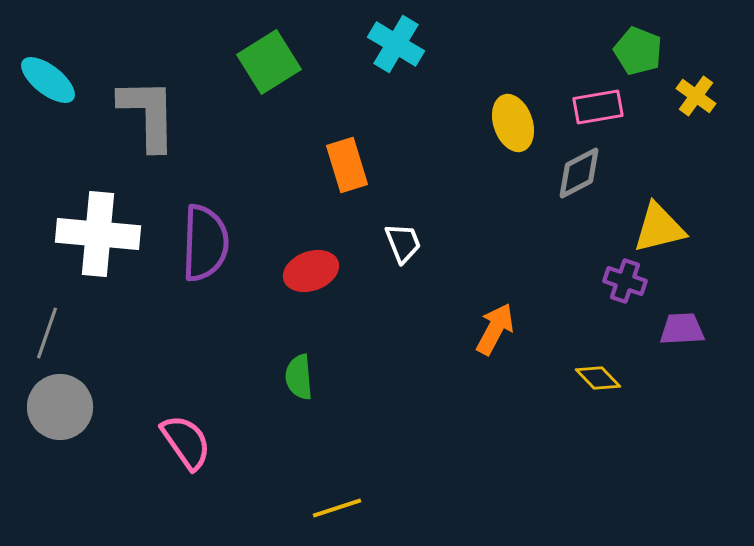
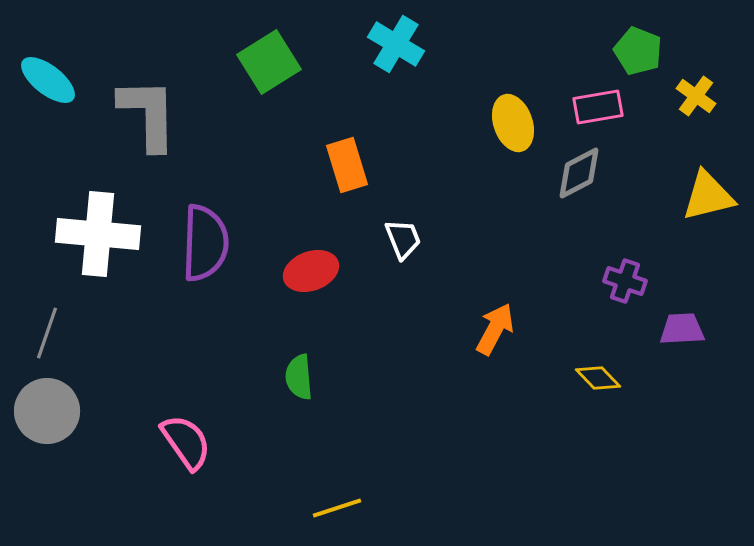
yellow triangle: moved 49 px right, 32 px up
white trapezoid: moved 4 px up
gray circle: moved 13 px left, 4 px down
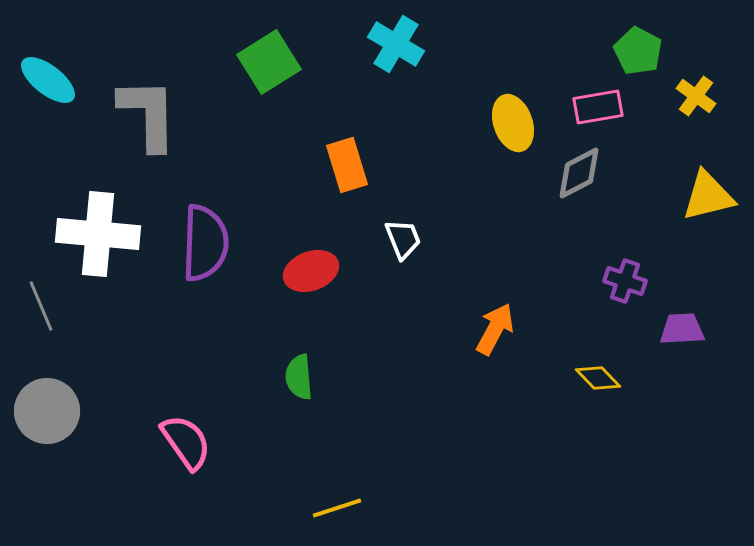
green pentagon: rotated 6 degrees clockwise
gray line: moved 6 px left, 27 px up; rotated 42 degrees counterclockwise
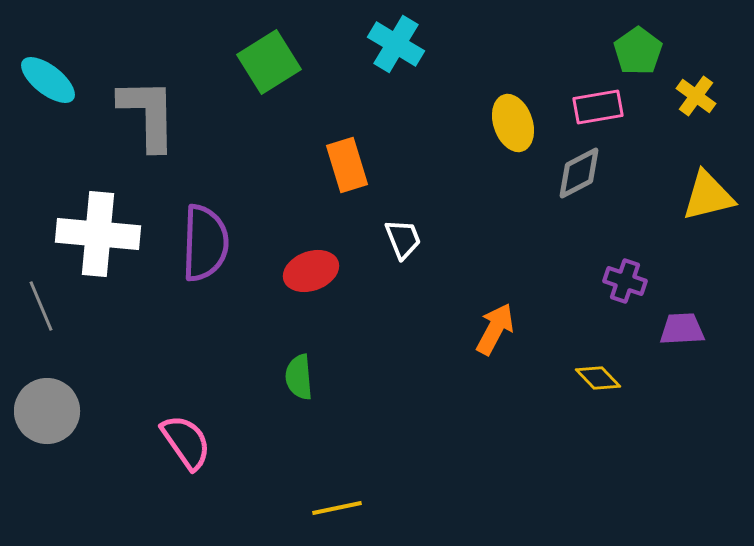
green pentagon: rotated 9 degrees clockwise
yellow line: rotated 6 degrees clockwise
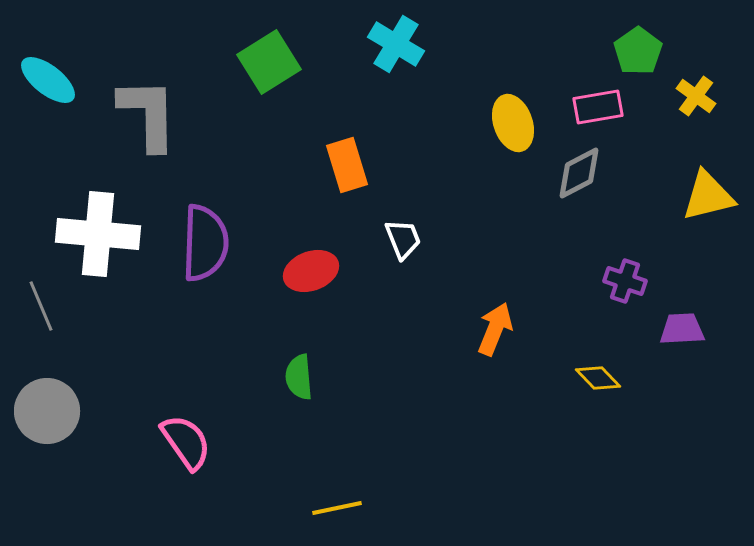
orange arrow: rotated 6 degrees counterclockwise
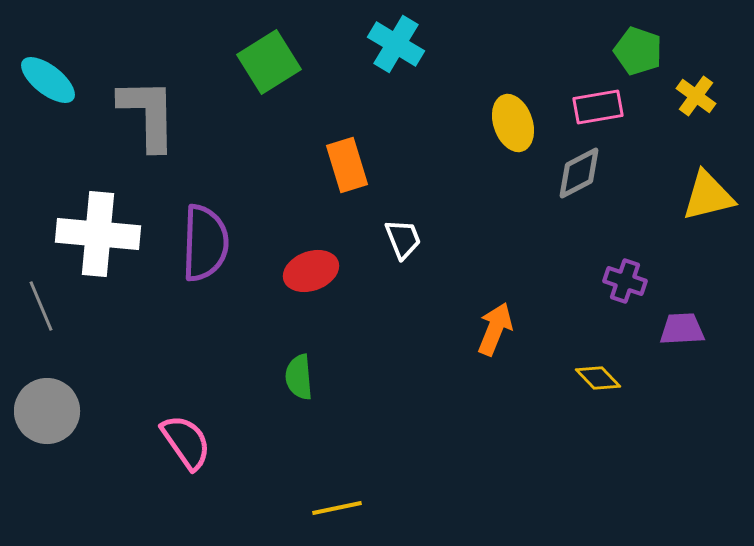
green pentagon: rotated 18 degrees counterclockwise
